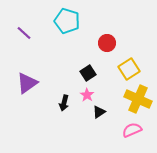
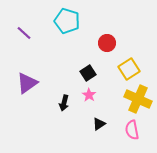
pink star: moved 2 px right
black triangle: moved 12 px down
pink semicircle: rotated 78 degrees counterclockwise
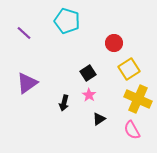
red circle: moved 7 px right
black triangle: moved 5 px up
pink semicircle: rotated 18 degrees counterclockwise
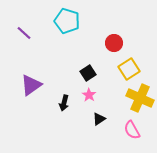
purple triangle: moved 4 px right, 2 px down
yellow cross: moved 2 px right, 1 px up
